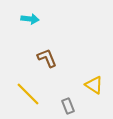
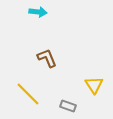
cyan arrow: moved 8 px right, 7 px up
yellow triangle: rotated 24 degrees clockwise
gray rectangle: rotated 49 degrees counterclockwise
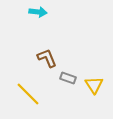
gray rectangle: moved 28 px up
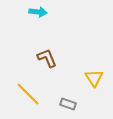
gray rectangle: moved 26 px down
yellow triangle: moved 7 px up
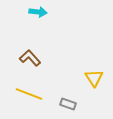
brown L-shape: moved 17 px left; rotated 20 degrees counterclockwise
yellow line: moved 1 px right; rotated 24 degrees counterclockwise
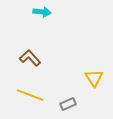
cyan arrow: moved 4 px right
yellow line: moved 1 px right, 1 px down
gray rectangle: rotated 42 degrees counterclockwise
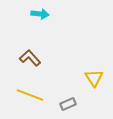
cyan arrow: moved 2 px left, 2 px down
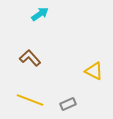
cyan arrow: rotated 42 degrees counterclockwise
yellow triangle: moved 7 px up; rotated 30 degrees counterclockwise
yellow line: moved 5 px down
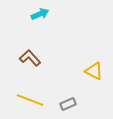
cyan arrow: rotated 12 degrees clockwise
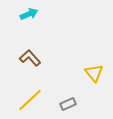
cyan arrow: moved 11 px left
yellow triangle: moved 2 px down; rotated 24 degrees clockwise
yellow line: rotated 64 degrees counterclockwise
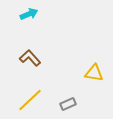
yellow triangle: rotated 42 degrees counterclockwise
